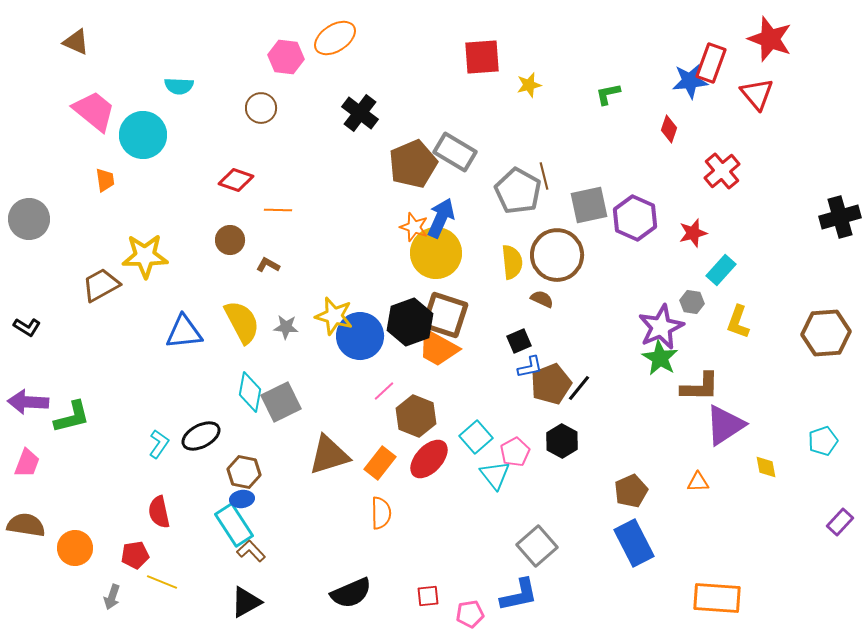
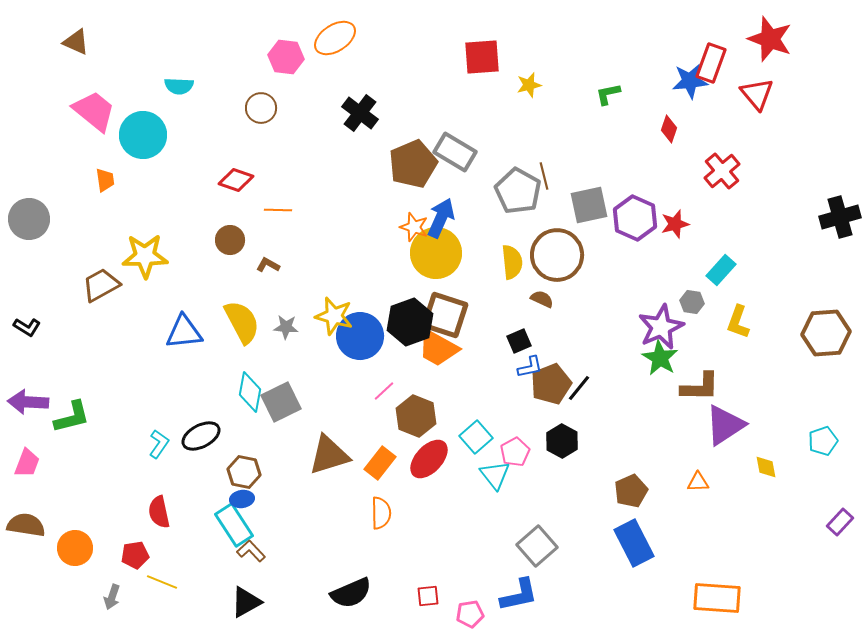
red star at (693, 233): moved 18 px left, 9 px up
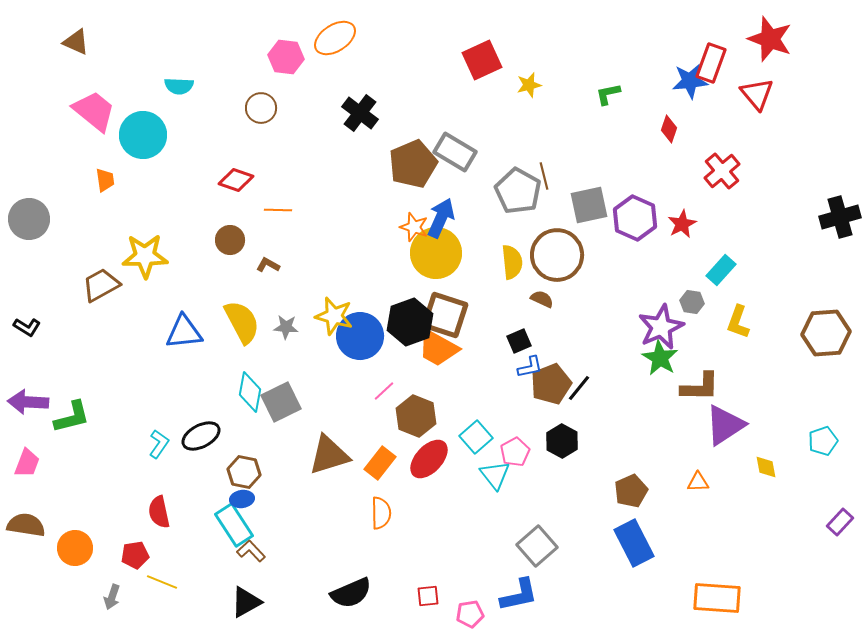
red square at (482, 57): moved 3 px down; rotated 21 degrees counterclockwise
red star at (675, 224): moved 7 px right; rotated 12 degrees counterclockwise
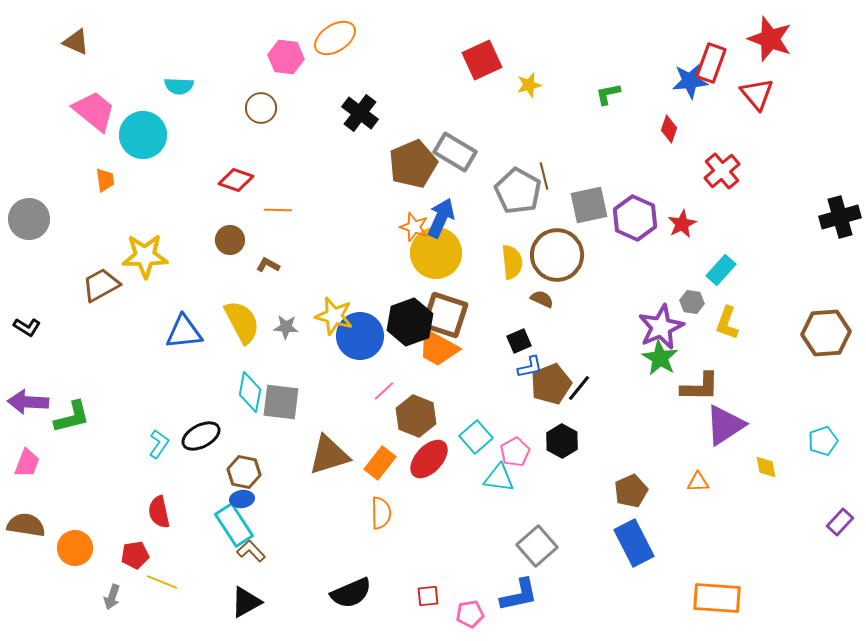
yellow L-shape at (738, 322): moved 11 px left, 1 px down
gray square at (281, 402): rotated 33 degrees clockwise
cyan triangle at (495, 475): moved 4 px right, 3 px down; rotated 44 degrees counterclockwise
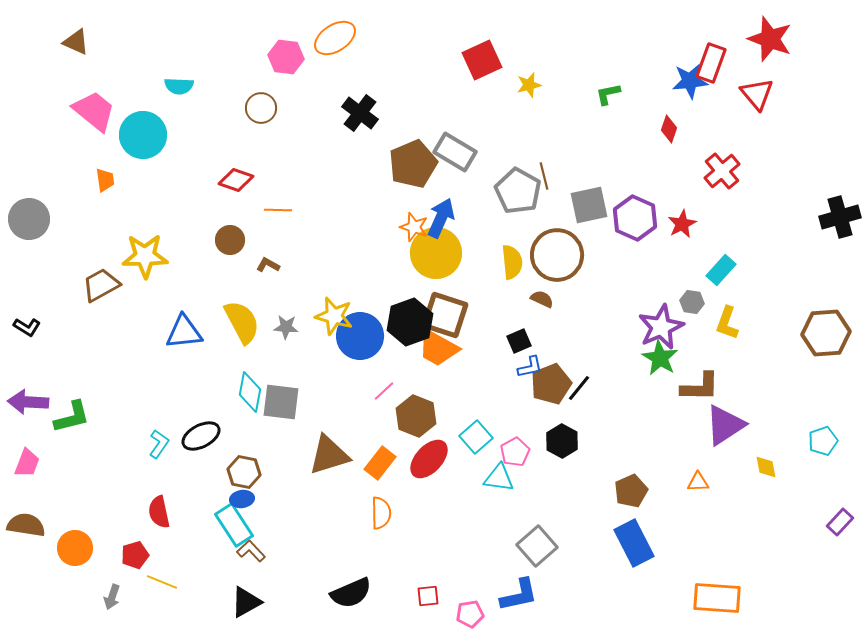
red pentagon at (135, 555): rotated 8 degrees counterclockwise
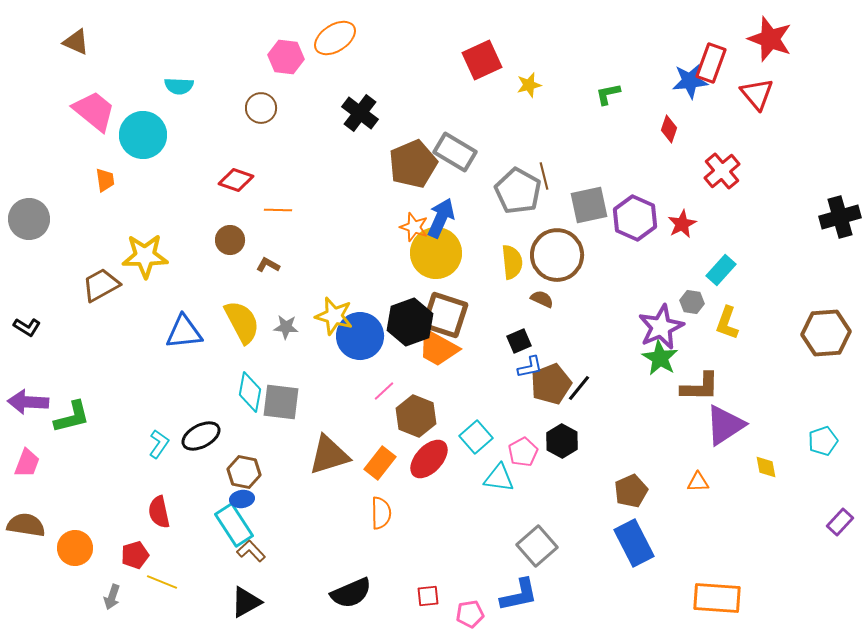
pink pentagon at (515, 452): moved 8 px right
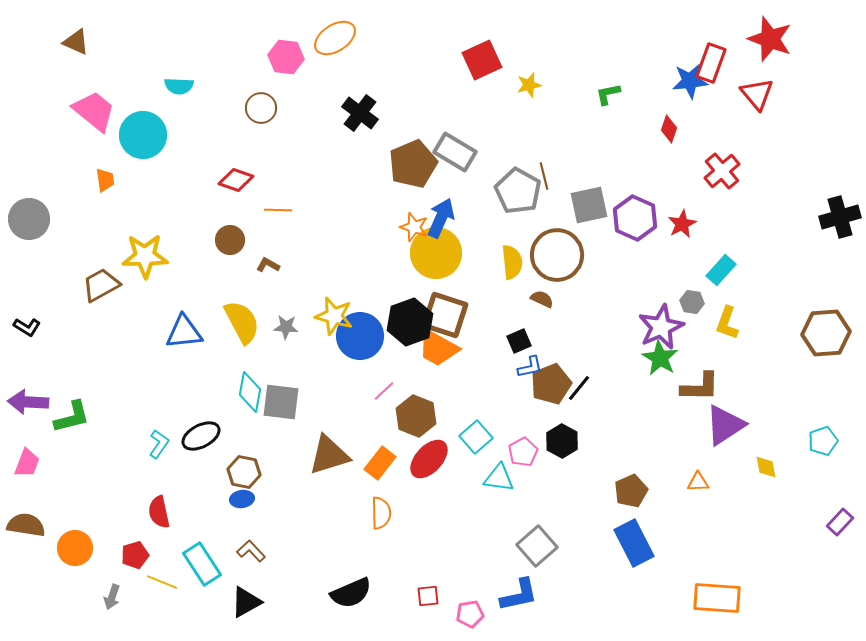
cyan rectangle at (234, 525): moved 32 px left, 39 px down
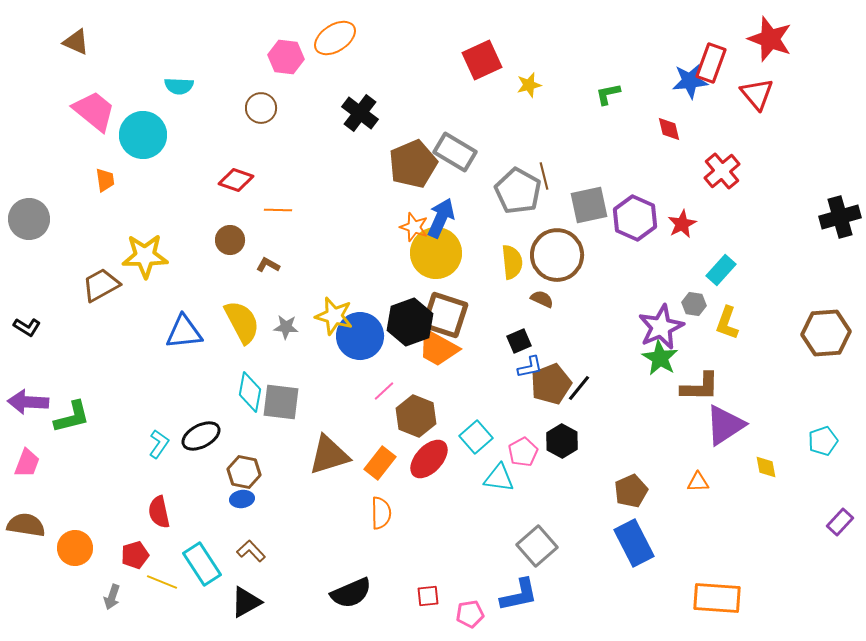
red diamond at (669, 129): rotated 32 degrees counterclockwise
gray hexagon at (692, 302): moved 2 px right, 2 px down
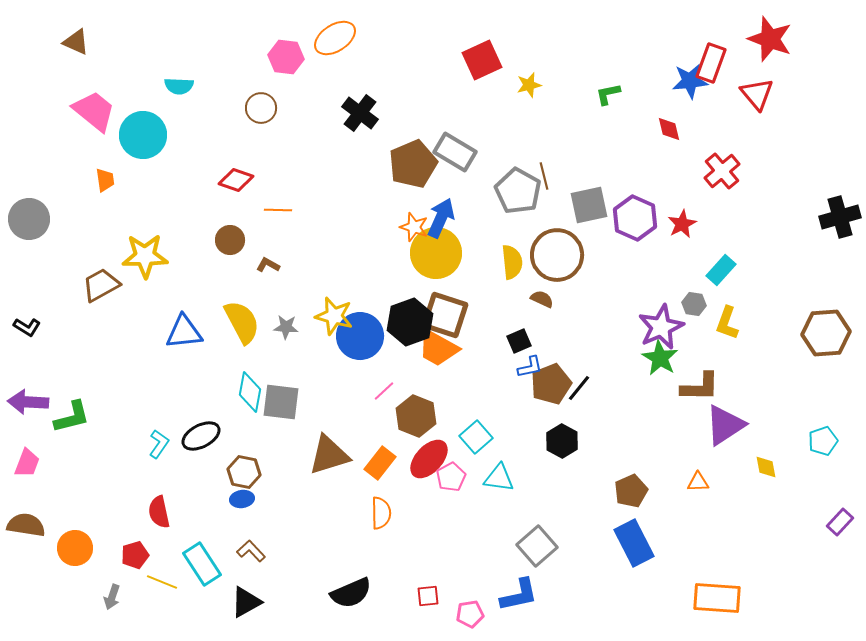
pink pentagon at (523, 452): moved 72 px left, 25 px down
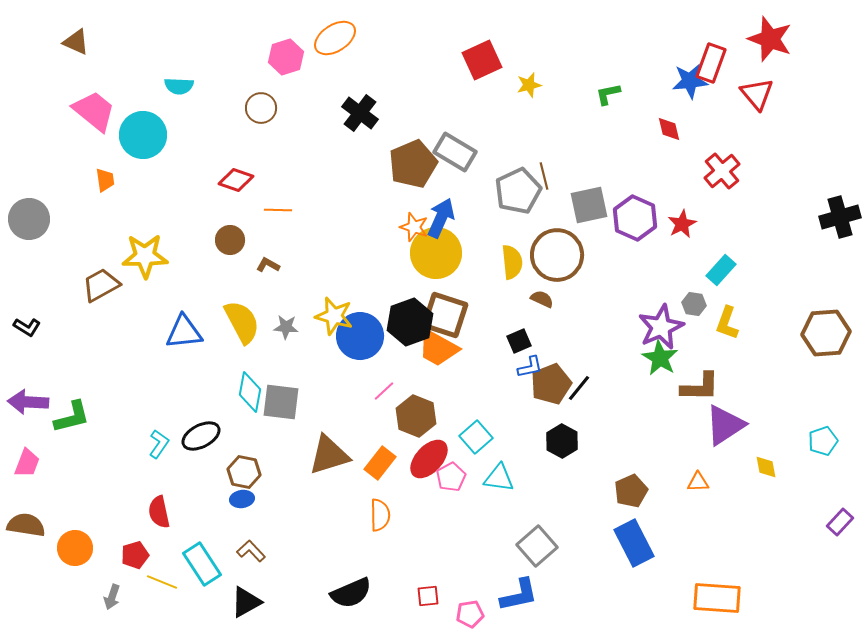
pink hexagon at (286, 57): rotated 24 degrees counterclockwise
gray pentagon at (518, 191): rotated 18 degrees clockwise
orange semicircle at (381, 513): moved 1 px left, 2 px down
